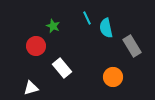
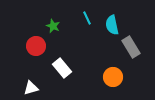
cyan semicircle: moved 6 px right, 3 px up
gray rectangle: moved 1 px left, 1 px down
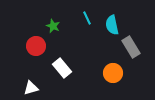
orange circle: moved 4 px up
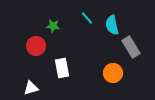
cyan line: rotated 16 degrees counterclockwise
green star: rotated 16 degrees counterclockwise
white rectangle: rotated 30 degrees clockwise
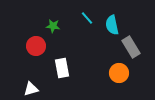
orange circle: moved 6 px right
white triangle: moved 1 px down
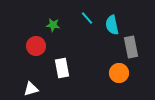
green star: moved 1 px up
gray rectangle: rotated 20 degrees clockwise
